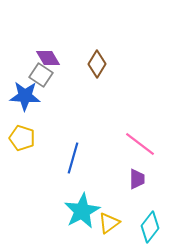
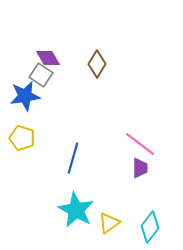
blue star: rotated 12 degrees counterclockwise
purple trapezoid: moved 3 px right, 11 px up
cyan star: moved 6 px left, 1 px up; rotated 15 degrees counterclockwise
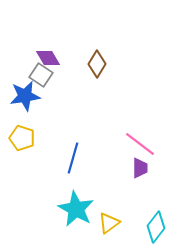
cyan star: moved 1 px up
cyan diamond: moved 6 px right
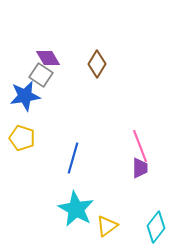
pink line: moved 2 px down; rotated 32 degrees clockwise
yellow triangle: moved 2 px left, 3 px down
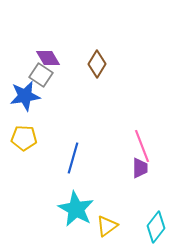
yellow pentagon: moved 2 px right; rotated 15 degrees counterclockwise
pink line: moved 2 px right
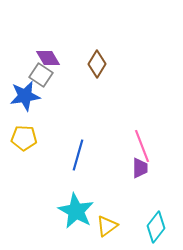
blue line: moved 5 px right, 3 px up
cyan star: moved 2 px down
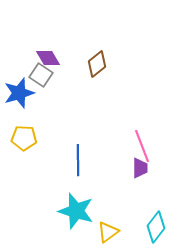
brown diamond: rotated 20 degrees clockwise
blue star: moved 6 px left, 3 px up; rotated 8 degrees counterclockwise
blue line: moved 5 px down; rotated 16 degrees counterclockwise
cyan star: rotated 12 degrees counterclockwise
yellow triangle: moved 1 px right, 6 px down
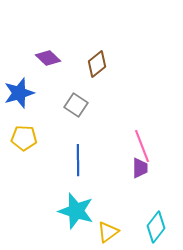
purple diamond: rotated 15 degrees counterclockwise
gray square: moved 35 px right, 30 px down
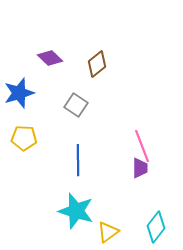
purple diamond: moved 2 px right
